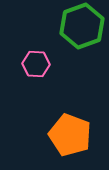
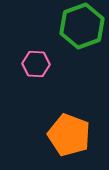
orange pentagon: moved 1 px left
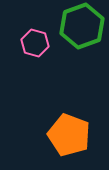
pink hexagon: moved 1 px left, 21 px up; rotated 12 degrees clockwise
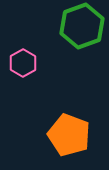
pink hexagon: moved 12 px left, 20 px down; rotated 16 degrees clockwise
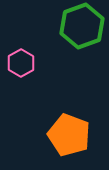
pink hexagon: moved 2 px left
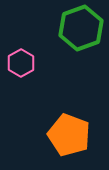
green hexagon: moved 1 px left, 2 px down
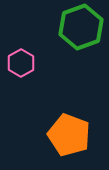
green hexagon: moved 1 px up
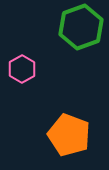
pink hexagon: moved 1 px right, 6 px down
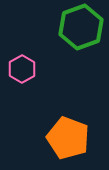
orange pentagon: moved 1 px left, 3 px down
